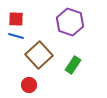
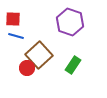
red square: moved 3 px left
red circle: moved 2 px left, 17 px up
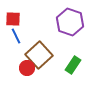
blue line: rotated 49 degrees clockwise
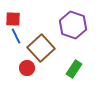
purple hexagon: moved 3 px right, 3 px down
brown square: moved 2 px right, 7 px up
green rectangle: moved 1 px right, 4 px down
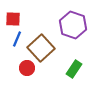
blue line: moved 1 px right, 3 px down; rotated 49 degrees clockwise
